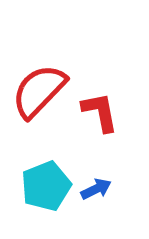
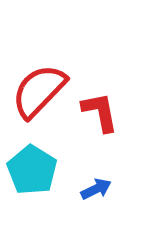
cyan pentagon: moved 14 px left, 16 px up; rotated 18 degrees counterclockwise
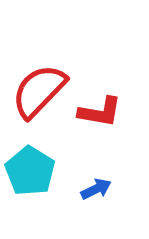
red L-shape: rotated 111 degrees clockwise
cyan pentagon: moved 2 px left, 1 px down
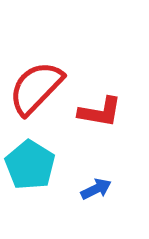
red semicircle: moved 3 px left, 3 px up
cyan pentagon: moved 6 px up
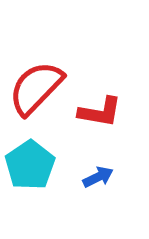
cyan pentagon: rotated 6 degrees clockwise
blue arrow: moved 2 px right, 12 px up
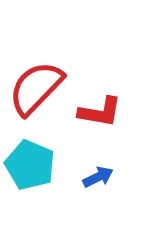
cyan pentagon: rotated 15 degrees counterclockwise
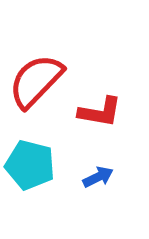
red semicircle: moved 7 px up
cyan pentagon: rotated 9 degrees counterclockwise
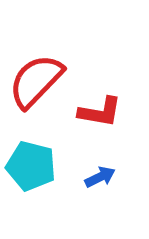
cyan pentagon: moved 1 px right, 1 px down
blue arrow: moved 2 px right
